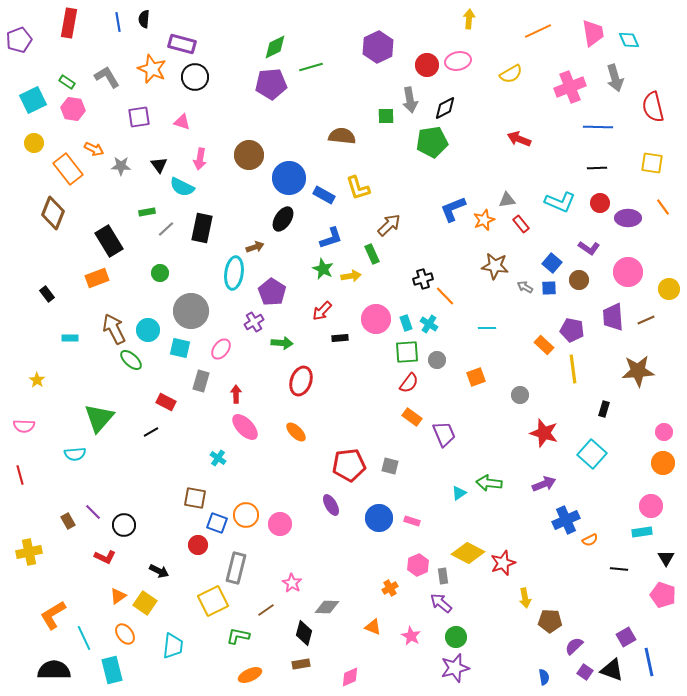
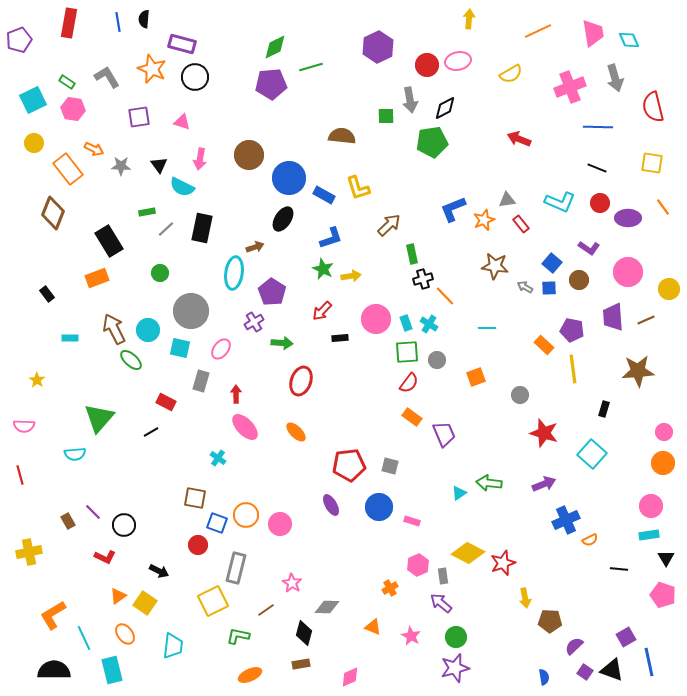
black line at (597, 168): rotated 24 degrees clockwise
green rectangle at (372, 254): moved 40 px right; rotated 12 degrees clockwise
blue circle at (379, 518): moved 11 px up
cyan rectangle at (642, 532): moved 7 px right, 3 px down
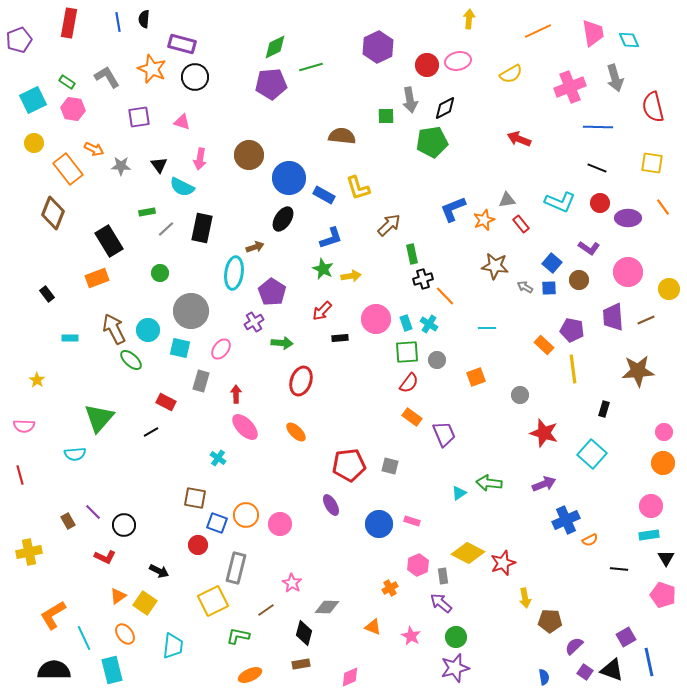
blue circle at (379, 507): moved 17 px down
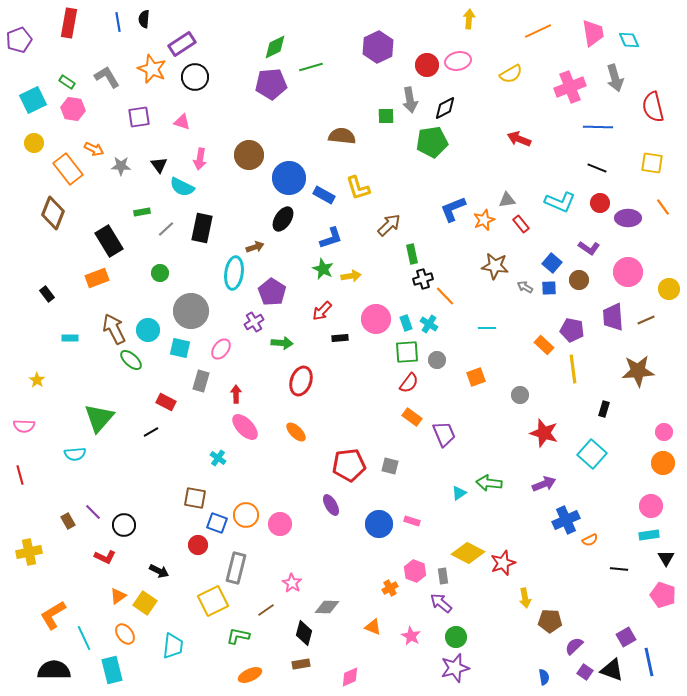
purple rectangle at (182, 44): rotated 48 degrees counterclockwise
green rectangle at (147, 212): moved 5 px left
pink hexagon at (418, 565): moved 3 px left, 6 px down; rotated 15 degrees counterclockwise
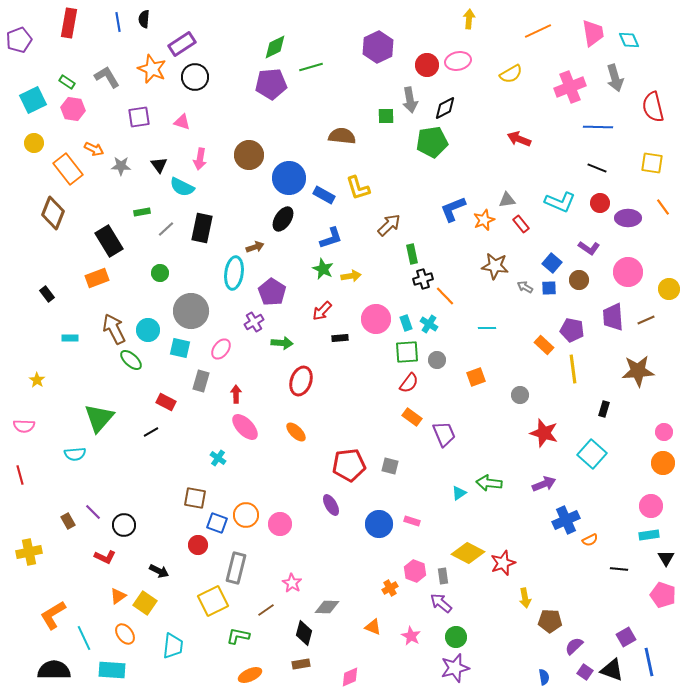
cyan rectangle at (112, 670): rotated 72 degrees counterclockwise
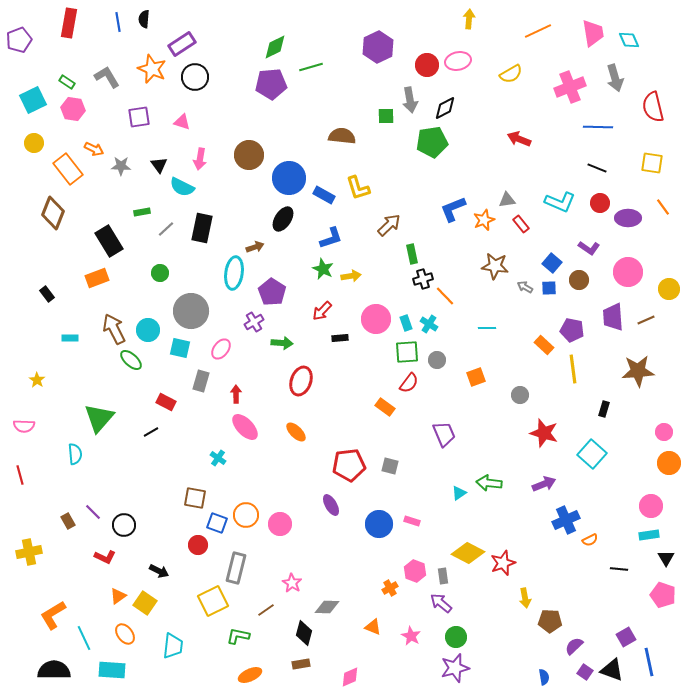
orange rectangle at (412, 417): moved 27 px left, 10 px up
cyan semicircle at (75, 454): rotated 90 degrees counterclockwise
orange circle at (663, 463): moved 6 px right
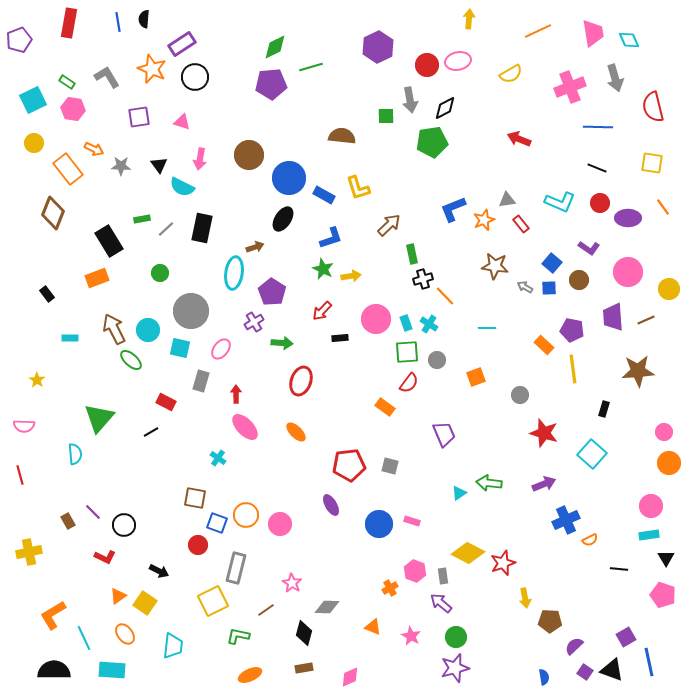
green rectangle at (142, 212): moved 7 px down
brown rectangle at (301, 664): moved 3 px right, 4 px down
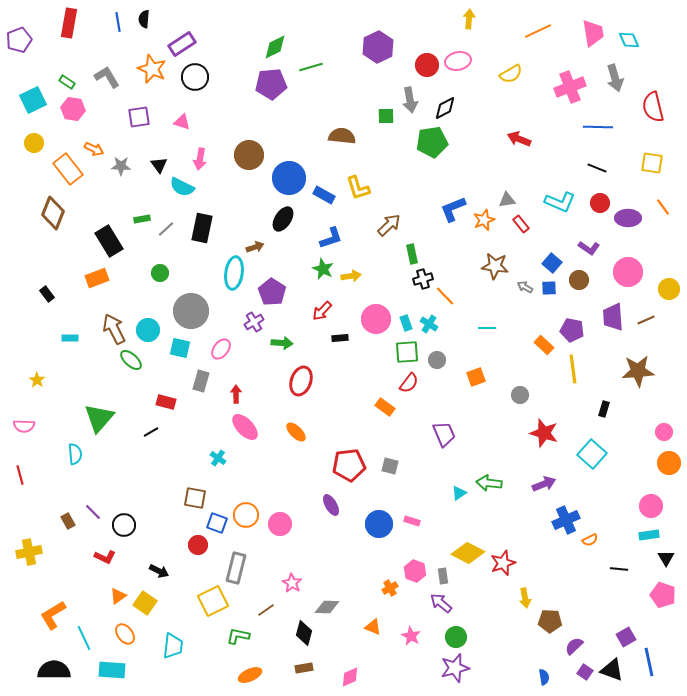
red rectangle at (166, 402): rotated 12 degrees counterclockwise
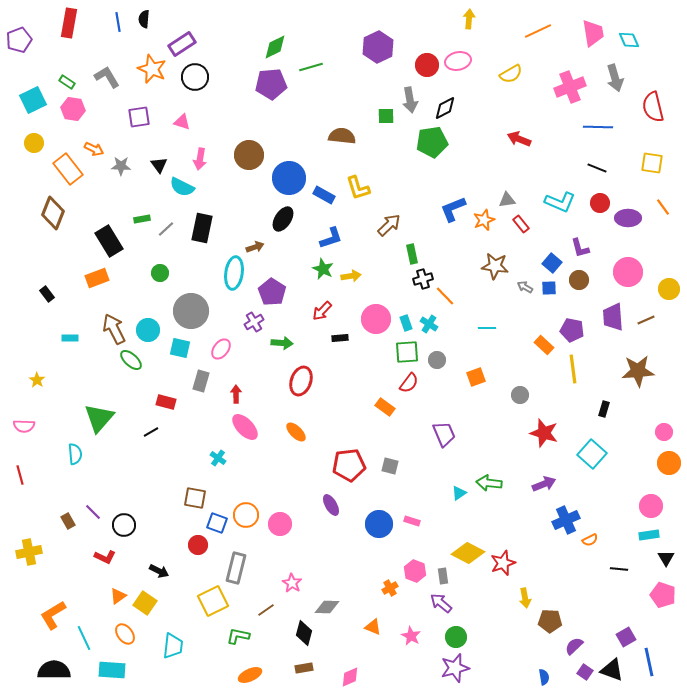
purple L-shape at (589, 248): moved 9 px left; rotated 40 degrees clockwise
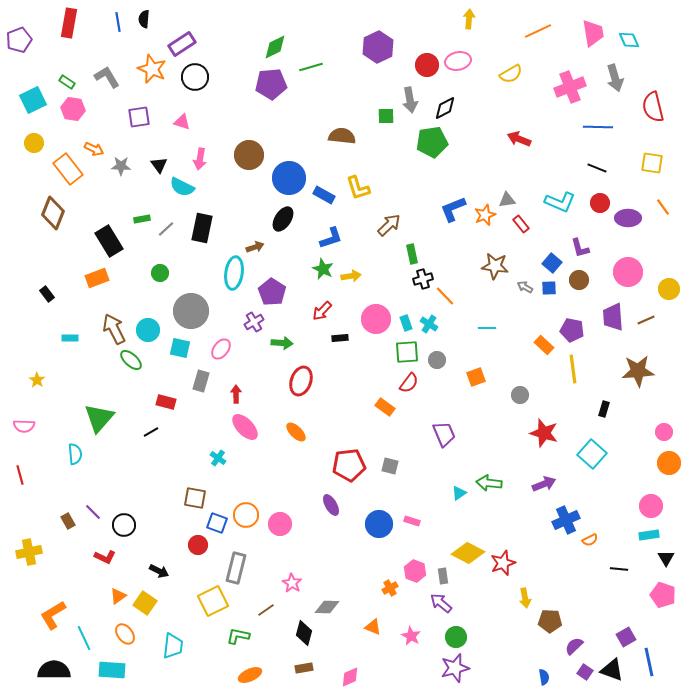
orange star at (484, 220): moved 1 px right, 5 px up
